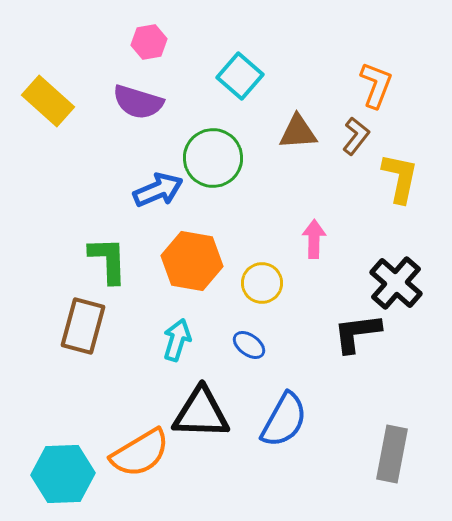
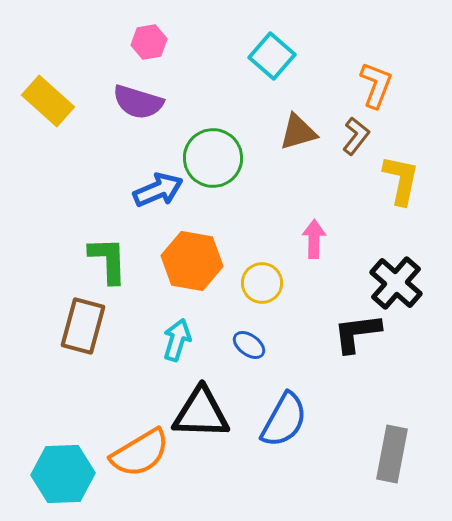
cyan square: moved 32 px right, 20 px up
brown triangle: rotated 12 degrees counterclockwise
yellow L-shape: moved 1 px right, 2 px down
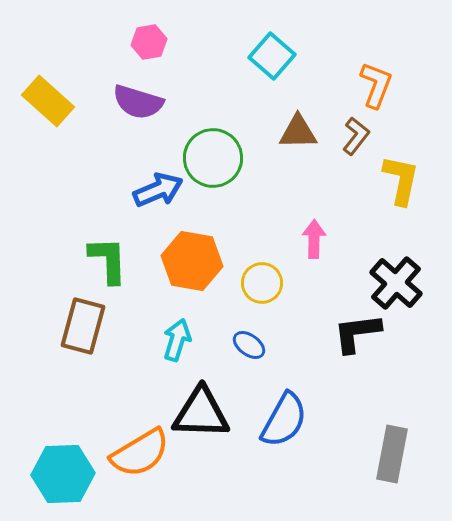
brown triangle: rotated 15 degrees clockwise
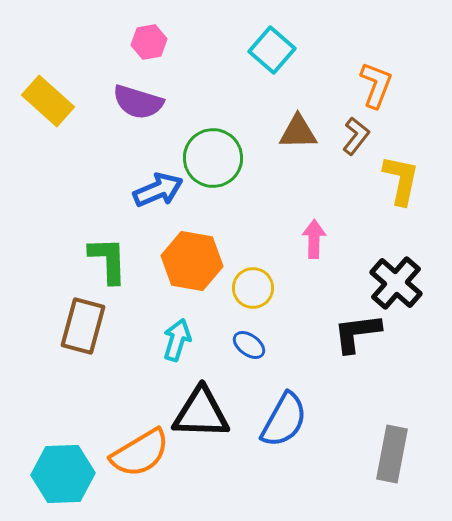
cyan square: moved 6 px up
yellow circle: moved 9 px left, 5 px down
